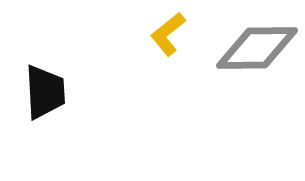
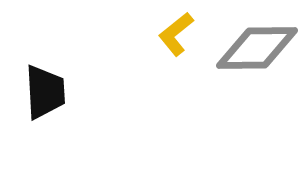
yellow L-shape: moved 8 px right
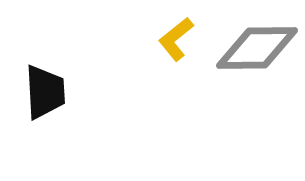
yellow L-shape: moved 5 px down
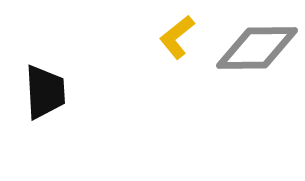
yellow L-shape: moved 1 px right, 2 px up
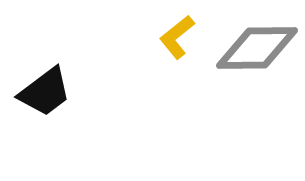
black trapezoid: rotated 56 degrees clockwise
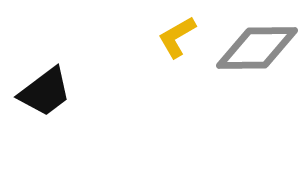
yellow L-shape: rotated 9 degrees clockwise
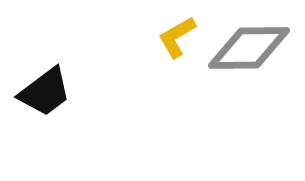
gray diamond: moved 8 px left
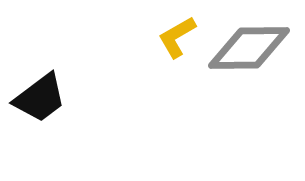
black trapezoid: moved 5 px left, 6 px down
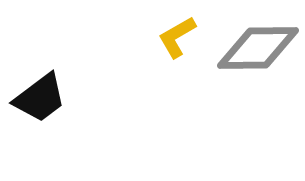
gray diamond: moved 9 px right
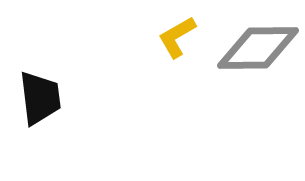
black trapezoid: rotated 60 degrees counterclockwise
